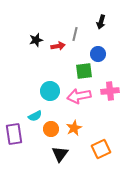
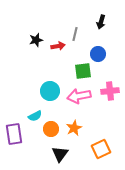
green square: moved 1 px left
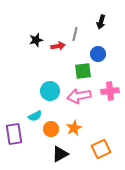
black triangle: rotated 24 degrees clockwise
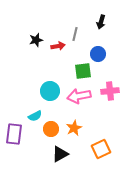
purple rectangle: rotated 15 degrees clockwise
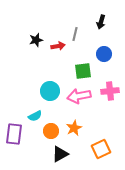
blue circle: moved 6 px right
orange circle: moved 2 px down
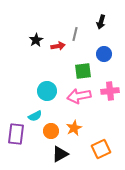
black star: rotated 16 degrees counterclockwise
cyan circle: moved 3 px left
purple rectangle: moved 2 px right
